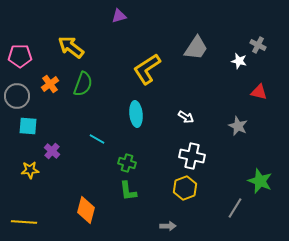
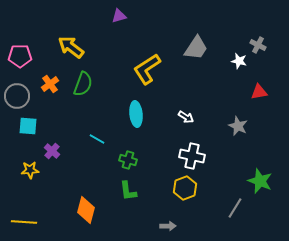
red triangle: rotated 24 degrees counterclockwise
green cross: moved 1 px right, 3 px up
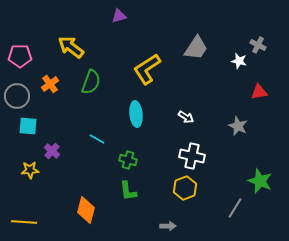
green semicircle: moved 8 px right, 2 px up
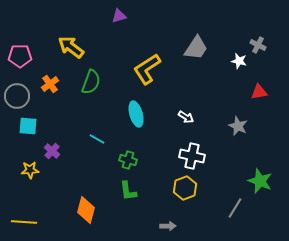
cyan ellipse: rotated 10 degrees counterclockwise
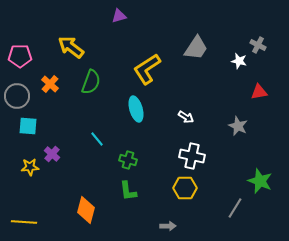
orange cross: rotated 12 degrees counterclockwise
cyan ellipse: moved 5 px up
cyan line: rotated 21 degrees clockwise
purple cross: moved 3 px down
yellow star: moved 3 px up
yellow hexagon: rotated 20 degrees clockwise
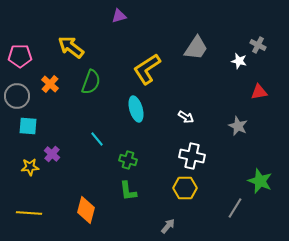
yellow line: moved 5 px right, 9 px up
gray arrow: rotated 49 degrees counterclockwise
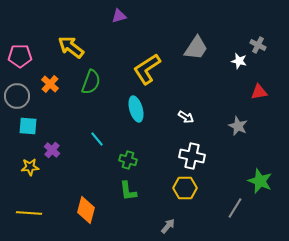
purple cross: moved 4 px up
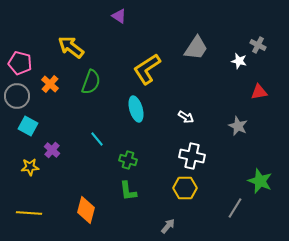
purple triangle: rotated 49 degrees clockwise
pink pentagon: moved 7 px down; rotated 15 degrees clockwise
cyan square: rotated 24 degrees clockwise
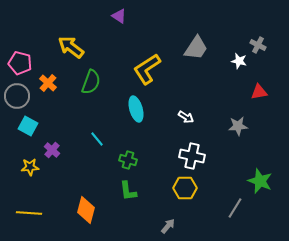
orange cross: moved 2 px left, 1 px up
gray star: rotated 30 degrees counterclockwise
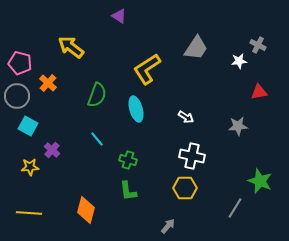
white star: rotated 21 degrees counterclockwise
green semicircle: moved 6 px right, 13 px down
